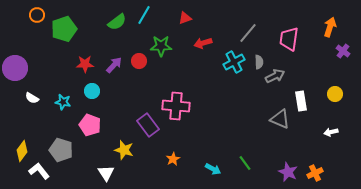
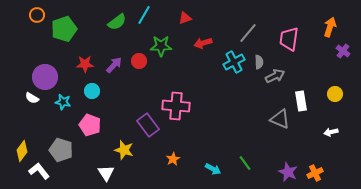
purple circle: moved 30 px right, 9 px down
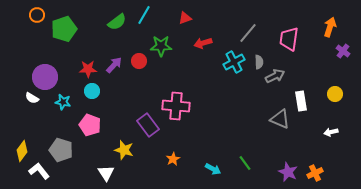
red star: moved 3 px right, 5 px down
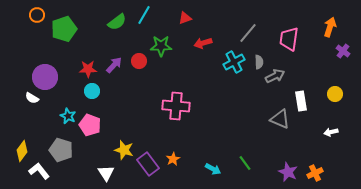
cyan star: moved 5 px right, 14 px down; rotated 14 degrees clockwise
purple rectangle: moved 39 px down
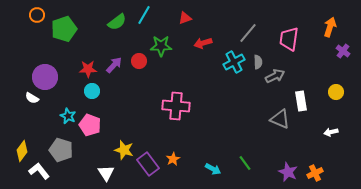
gray semicircle: moved 1 px left
yellow circle: moved 1 px right, 2 px up
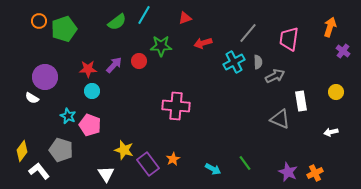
orange circle: moved 2 px right, 6 px down
white triangle: moved 1 px down
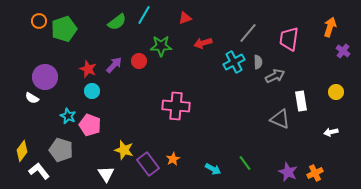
red star: rotated 24 degrees clockwise
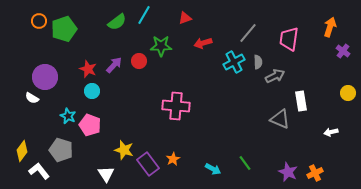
yellow circle: moved 12 px right, 1 px down
